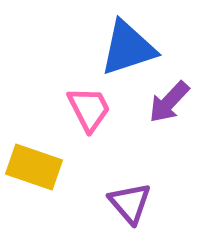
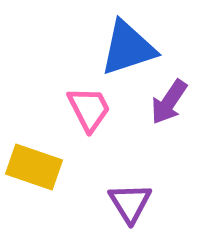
purple arrow: rotated 9 degrees counterclockwise
purple triangle: rotated 9 degrees clockwise
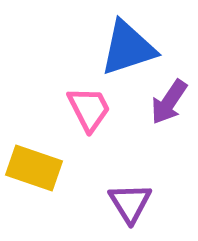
yellow rectangle: moved 1 px down
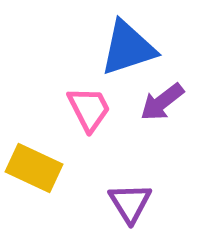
purple arrow: moved 7 px left; rotated 18 degrees clockwise
yellow rectangle: rotated 6 degrees clockwise
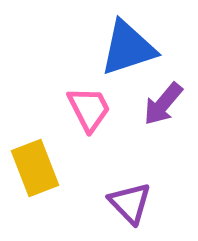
purple arrow: moved 1 px right, 2 px down; rotated 12 degrees counterclockwise
yellow rectangle: moved 1 px right; rotated 44 degrees clockwise
purple triangle: rotated 12 degrees counterclockwise
